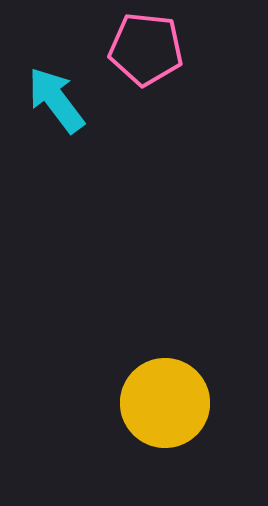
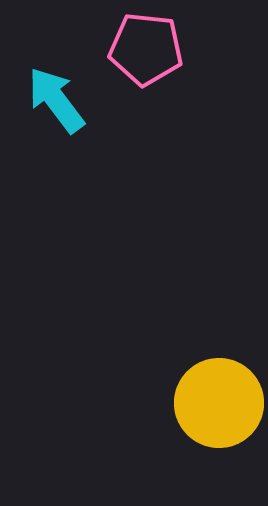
yellow circle: moved 54 px right
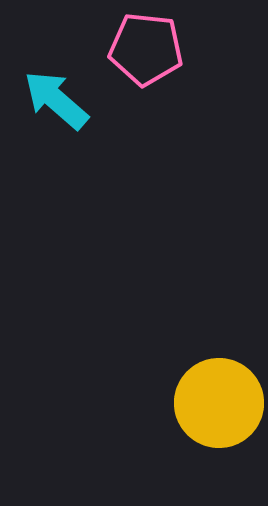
cyan arrow: rotated 12 degrees counterclockwise
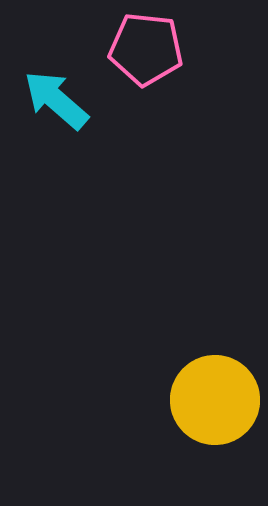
yellow circle: moved 4 px left, 3 px up
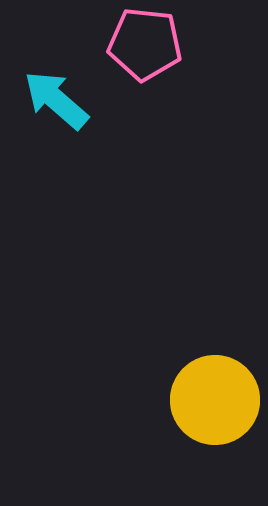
pink pentagon: moved 1 px left, 5 px up
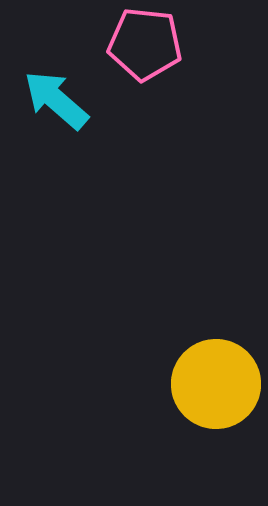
yellow circle: moved 1 px right, 16 px up
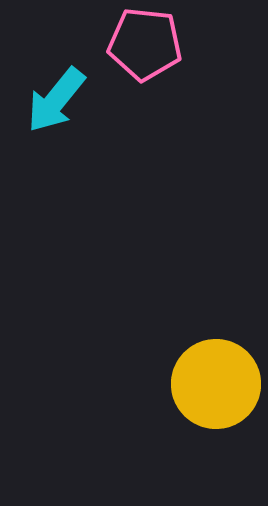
cyan arrow: rotated 92 degrees counterclockwise
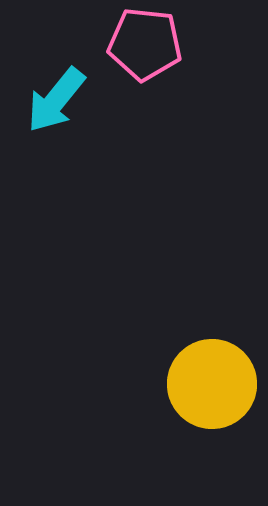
yellow circle: moved 4 px left
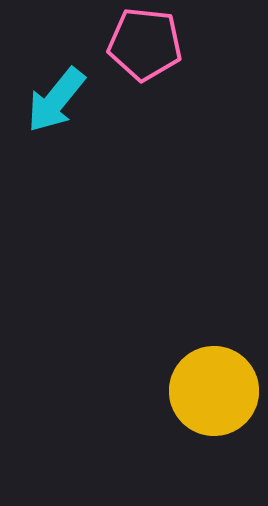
yellow circle: moved 2 px right, 7 px down
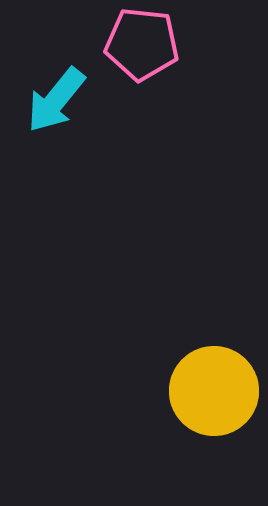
pink pentagon: moved 3 px left
